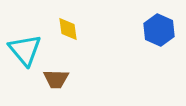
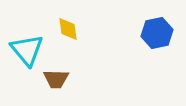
blue hexagon: moved 2 px left, 3 px down; rotated 24 degrees clockwise
cyan triangle: moved 2 px right
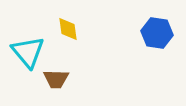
blue hexagon: rotated 20 degrees clockwise
cyan triangle: moved 1 px right, 2 px down
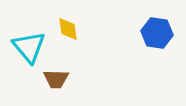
cyan triangle: moved 1 px right, 5 px up
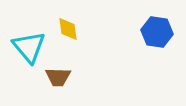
blue hexagon: moved 1 px up
brown trapezoid: moved 2 px right, 2 px up
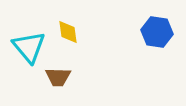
yellow diamond: moved 3 px down
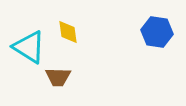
cyan triangle: rotated 18 degrees counterclockwise
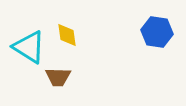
yellow diamond: moved 1 px left, 3 px down
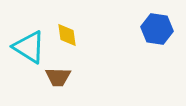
blue hexagon: moved 3 px up
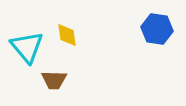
cyan triangle: moved 2 px left; rotated 18 degrees clockwise
brown trapezoid: moved 4 px left, 3 px down
